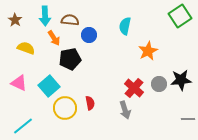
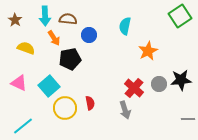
brown semicircle: moved 2 px left, 1 px up
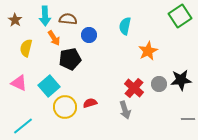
yellow semicircle: rotated 96 degrees counterclockwise
red semicircle: rotated 96 degrees counterclockwise
yellow circle: moved 1 px up
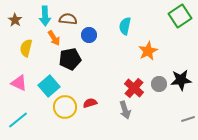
gray line: rotated 16 degrees counterclockwise
cyan line: moved 5 px left, 6 px up
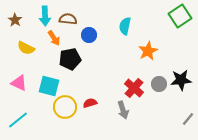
yellow semicircle: rotated 78 degrees counterclockwise
cyan square: rotated 35 degrees counterclockwise
gray arrow: moved 2 px left
gray line: rotated 32 degrees counterclockwise
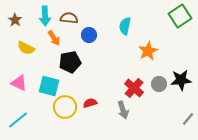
brown semicircle: moved 1 px right, 1 px up
black pentagon: moved 3 px down
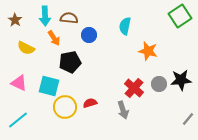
orange star: rotated 30 degrees counterclockwise
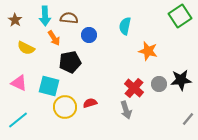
gray arrow: moved 3 px right
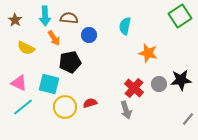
orange star: moved 2 px down
cyan square: moved 2 px up
cyan line: moved 5 px right, 13 px up
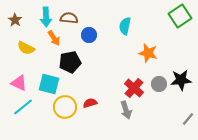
cyan arrow: moved 1 px right, 1 px down
